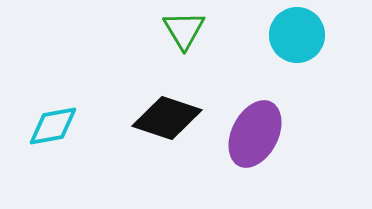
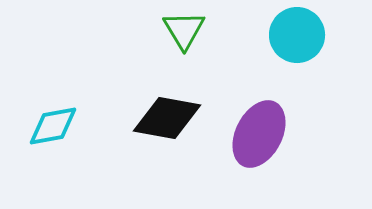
black diamond: rotated 8 degrees counterclockwise
purple ellipse: moved 4 px right
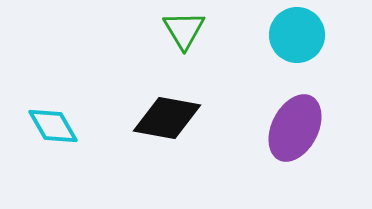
cyan diamond: rotated 70 degrees clockwise
purple ellipse: moved 36 px right, 6 px up
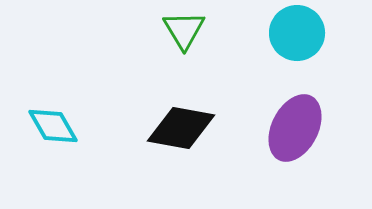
cyan circle: moved 2 px up
black diamond: moved 14 px right, 10 px down
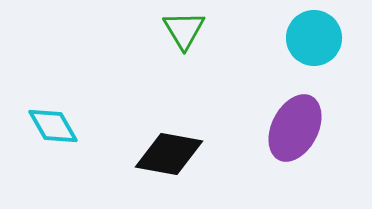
cyan circle: moved 17 px right, 5 px down
black diamond: moved 12 px left, 26 px down
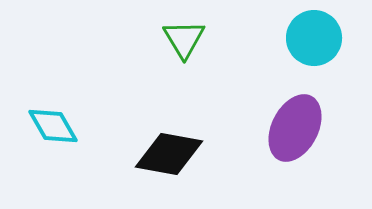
green triangle: moved 9 px down
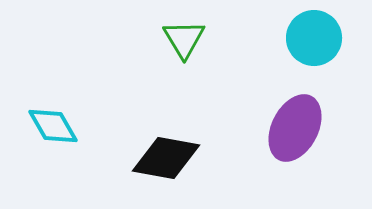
black diamond: moved 3 px left, 4 px down
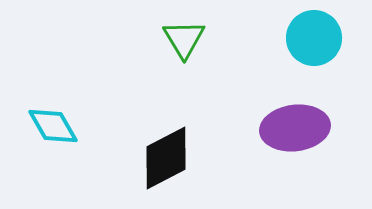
purple ellipse: rotated 56 degrees clockwise
black diamond: rotated 38 degrees counterclockwise
